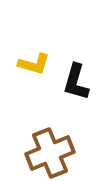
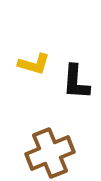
black L-shape: rotated 12 degrees counterclockwise
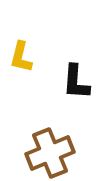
yellow L-shape: moved 13 px left, 7 px up; rotated 88 degrees clockwise
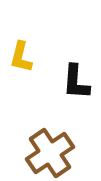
brown cross: rotated 12 degrees counterclockwise
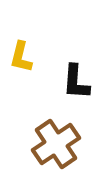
brown cross: moved 6 px right, 9 px up
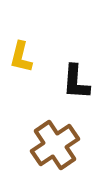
brown cross: moved 1 px left, 1 px down
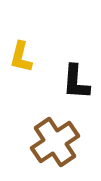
brown cross: moved 3 px up
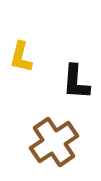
brown cross: moved 1 px left
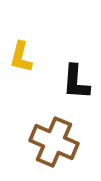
brown cross: rotated 33 degrees counterclockwise
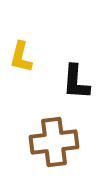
brown cross: rotated 30 degrees counterclockwise
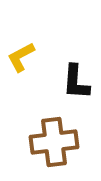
yellow L-shape: rotated 48 degrees clockwise
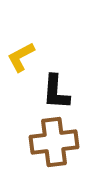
black L-shape: moved 20 px left, 10 px down
